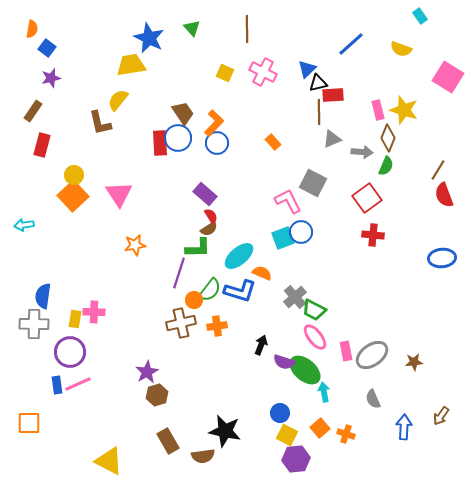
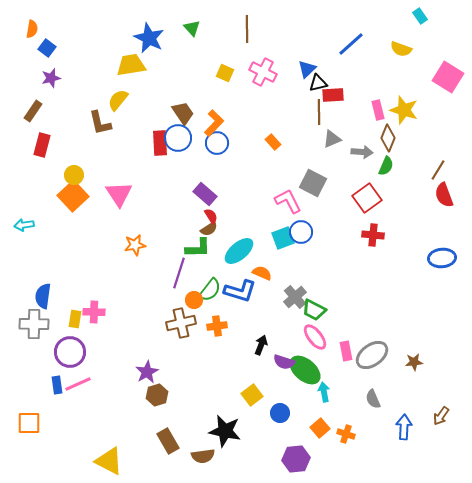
cyan ellipse at (239, 256): moved 5 px up
yellow square at (287, 435): moved 35 px left, 40 px up; rotated 25 degrees clockwise
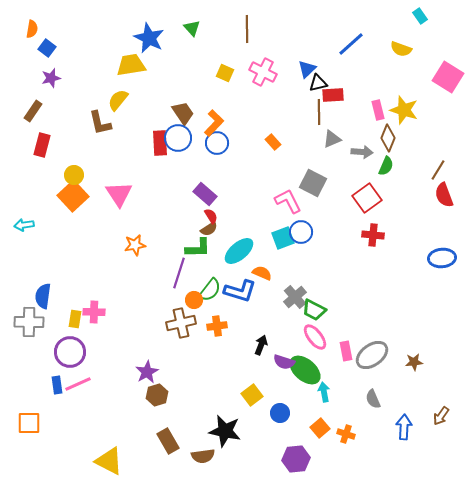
gray cross at (34, 324): moved 5 px left, 2 px up
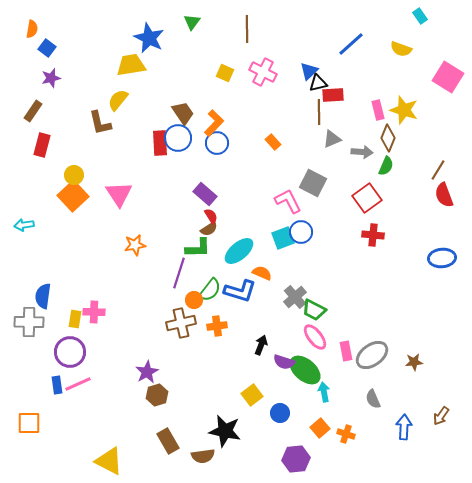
green triangle at (192, 28): moved 6 px up; rotated 18 degrees clockwise
blue triangle at (307, 69): moved 2 px right, 2 px down
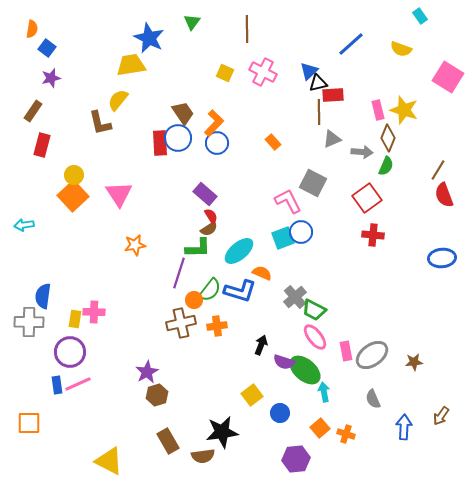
black star at (225, 431): moved 3 px left, 1 px down; rotated 20 degrees counterclockwise
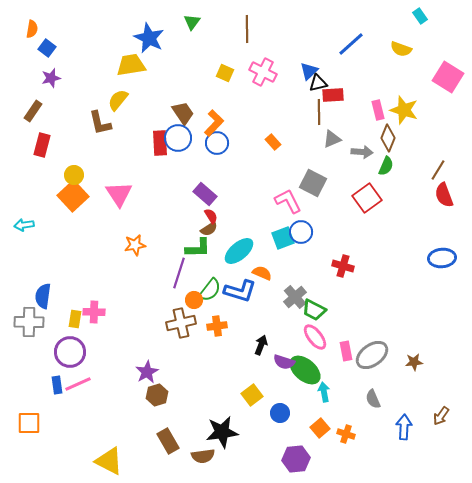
red cross at (373, 235): moved 30 px left, 31 px down; rotated 10 degrees clockwise
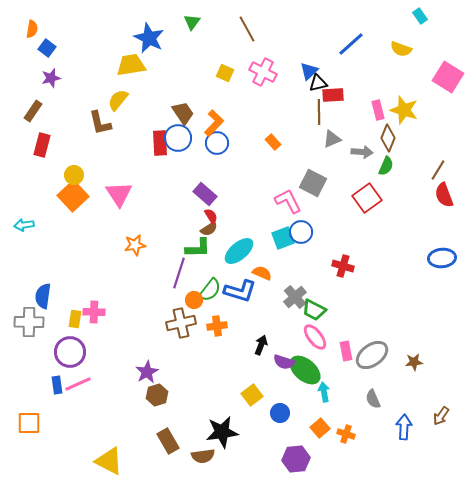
brown line at (247, 29): rotated 28 degrees counterclockwise
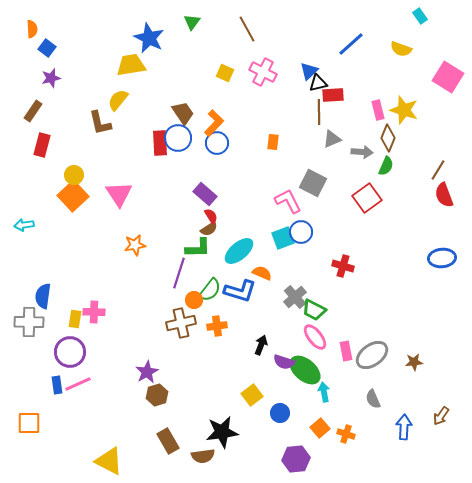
orange semicircle at (32, 29): rotated 12 degrees counterclockwise
orange rectangle at (273, 142): rotated 49 degrees clockwise
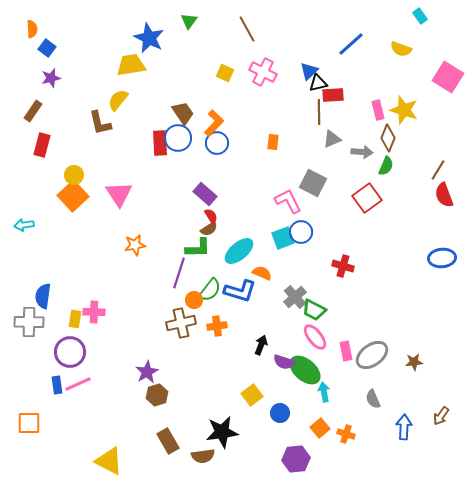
green triangle at (192, 22): moved 3 px left, 1 px up
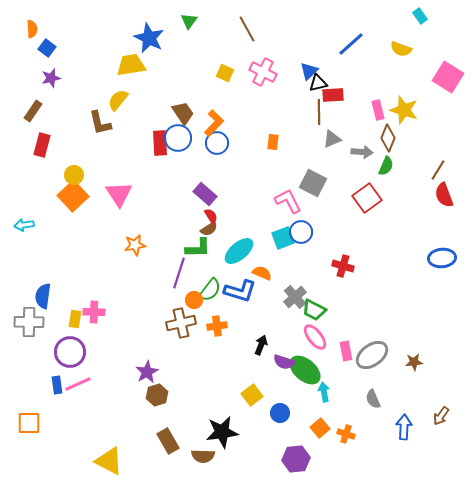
brown semicircle at (203, 456): rotated 10 degrees clockwise
